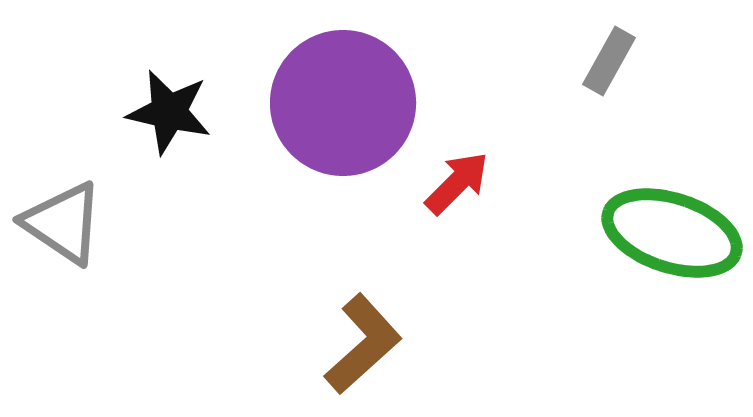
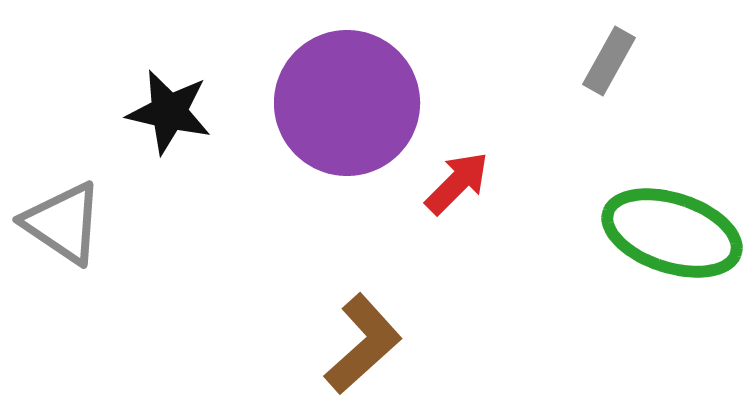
purple circle: moved 4 px right
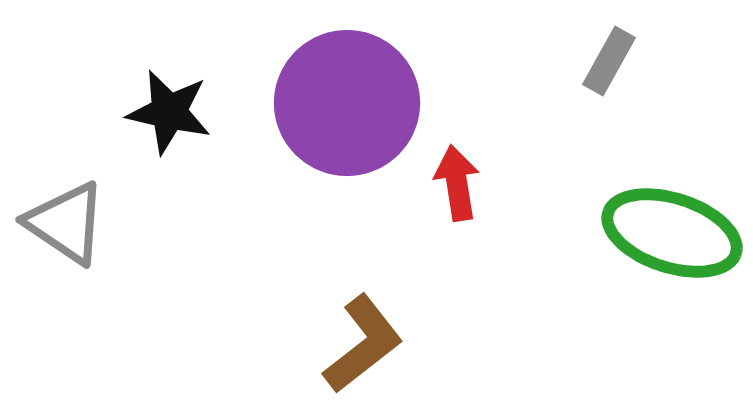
red arrow: rotated 54 degrees counterclockwise
gray triangle: moved 3 px right
brown L-shape: rotated 4 degrees clockwise
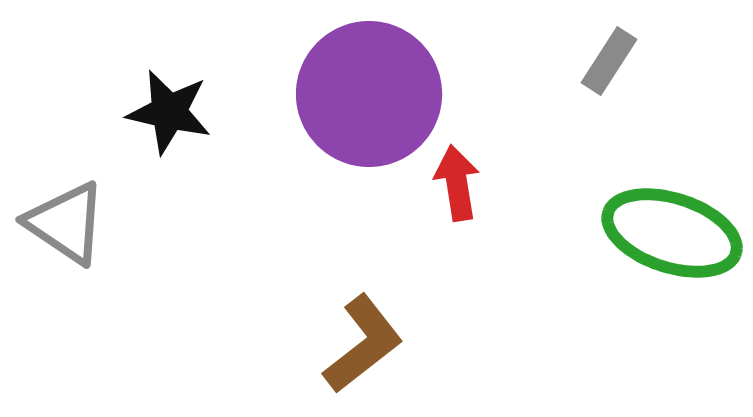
gray rectangle: rotated 4 degrees clockwise
purple circle: moved 22 px right, 9 px up
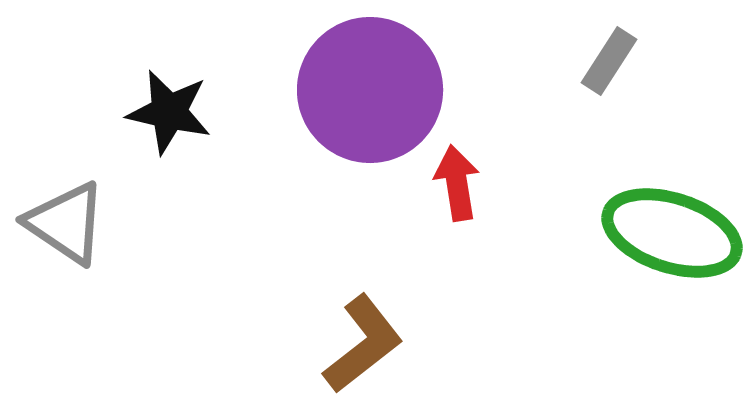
purple circle: moved 1 px right, 4 px up
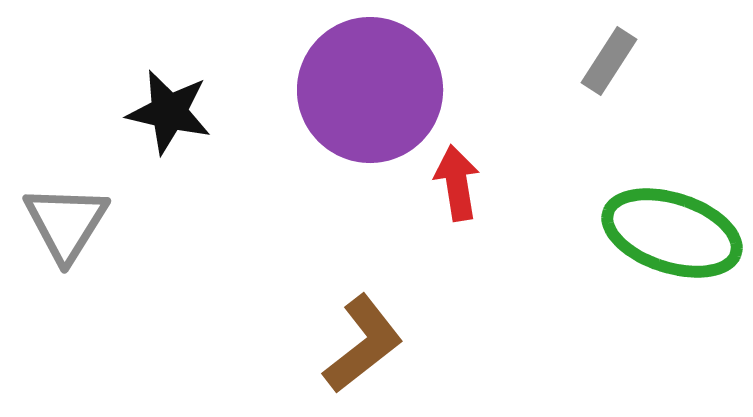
gray triangle: rotated 28 degrees clockwise
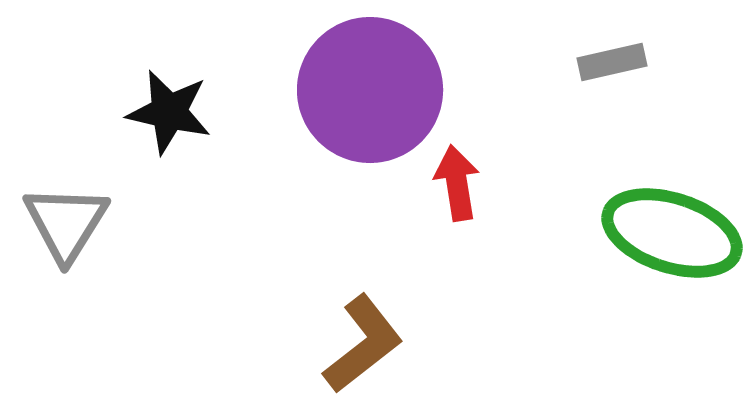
gray rectangle: moved 3 px right, 1 px down; rotated 44 degrees clockwise
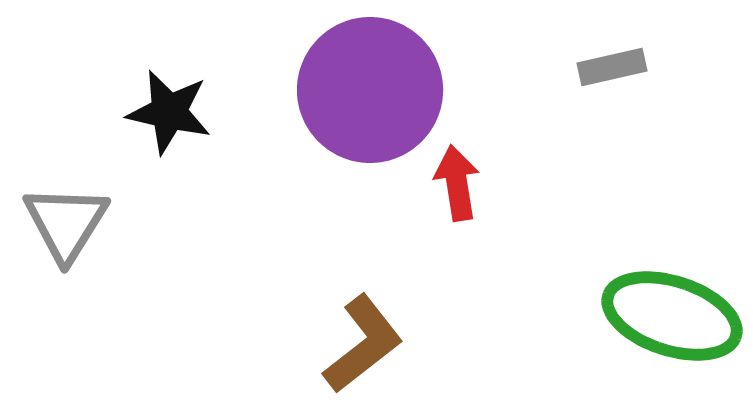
gray rectangle: moved 5 px down
green ellipse: moved 83 px down
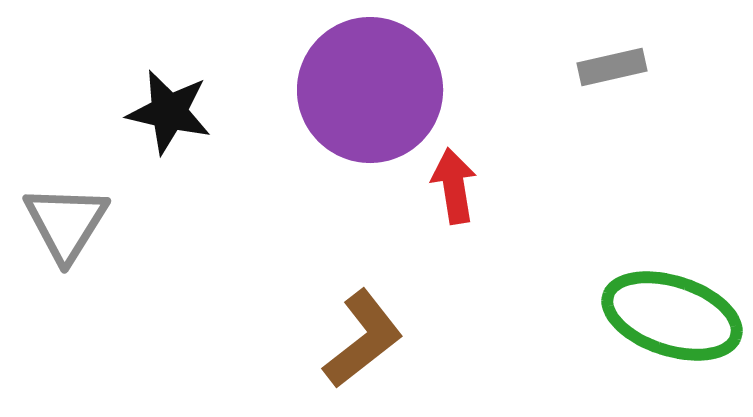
red arrow: moved 3 px left, 3 px down
brown L-shape: moved 5 px up
